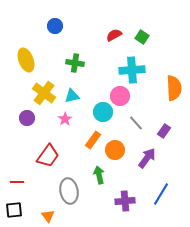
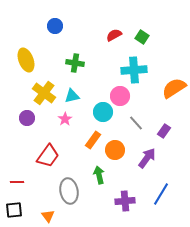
cyan cross: moved 2 px right
orange semicircle: rotated 120 degrees counterclockwise
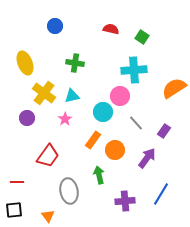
red semicircle: moved 3 px left, 6 px up; rotated 42 degrees clockwise
yellow ellipse: moved 1 px left, 3 px down
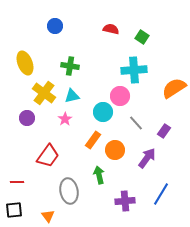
green cross: moved 5 px left, 3 px down
